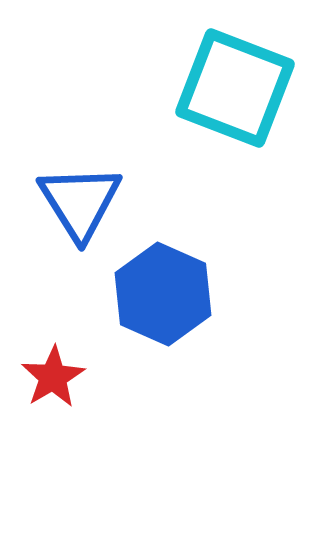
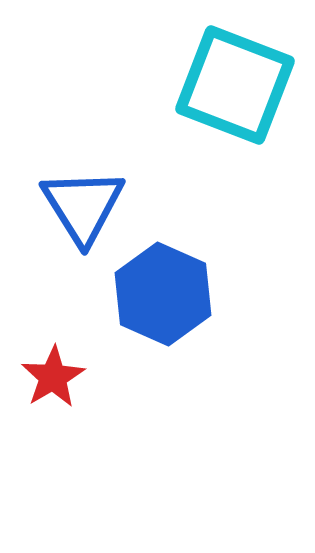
cyan square: moved 3 px up
blue triangle: moved 3 px right, 4 px down
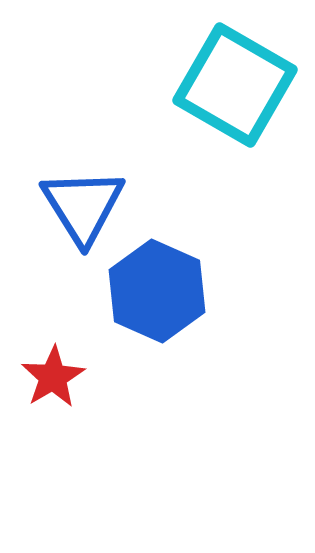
cyan square: rotated 9 degrees clockwise
blue hexagon: moved 6 px left, 3 px up
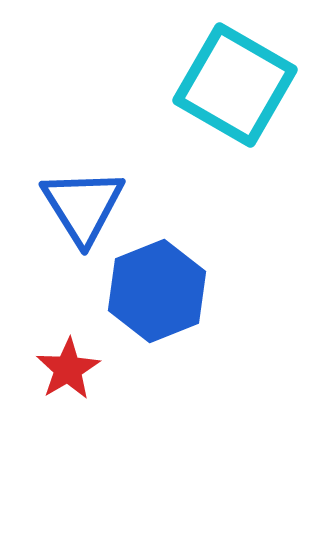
blue hexagon: rotated 14 degrees clockwise
red star: moved 15 px right, 8 px up
